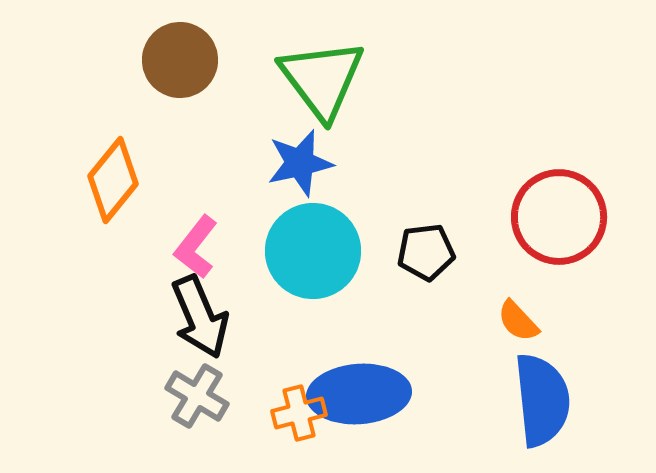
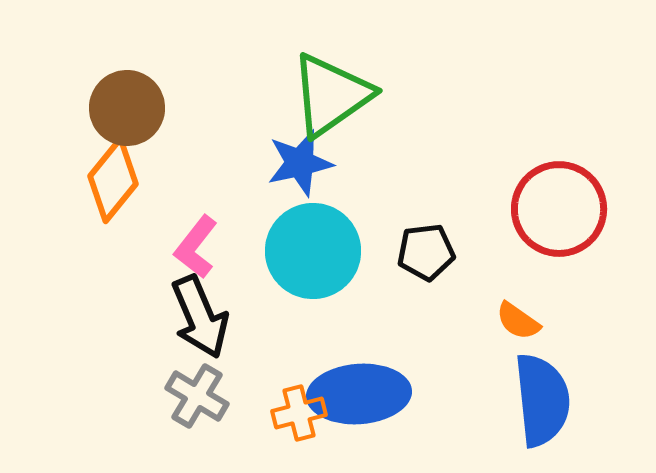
brown circle: moved 53 px left, 48 px down
green triangle: moved 9 px right, 16 px down; rotated 32 degrees clockwise
red circle: moved 8 px up
orange semicircle: rotated 12 degrees counterclockwise
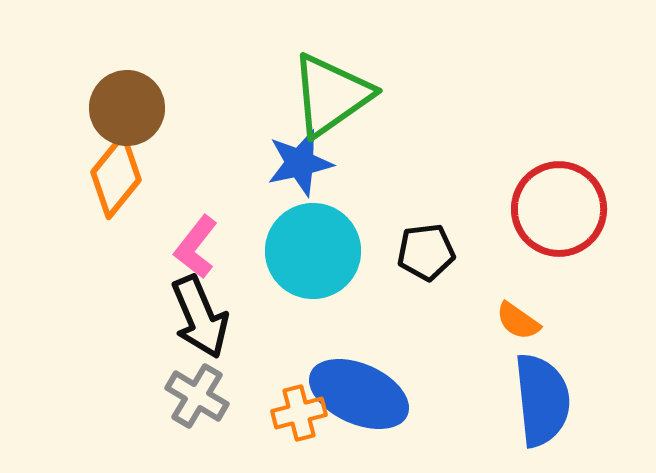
orange diamond: moved 3 px right, 4 px up
blue ellipse: rotated 28 degrees clockwise
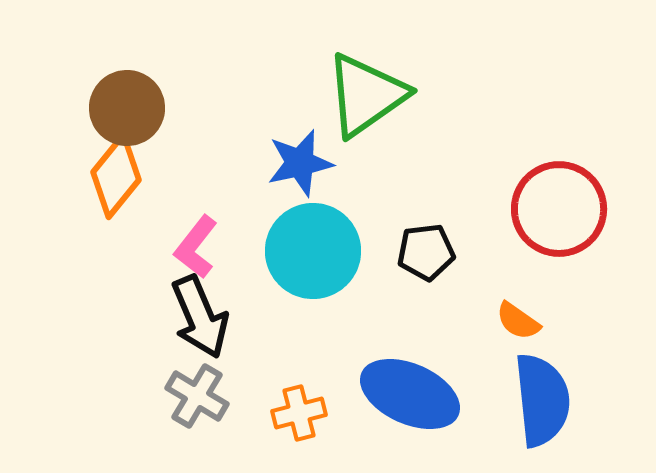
green triangle: moved 35 px right
blue ellipse: moved 51 px right
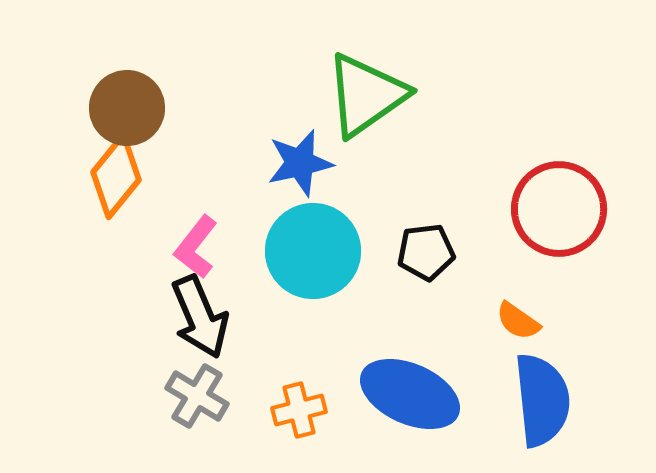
orange cross: moved 3 px up
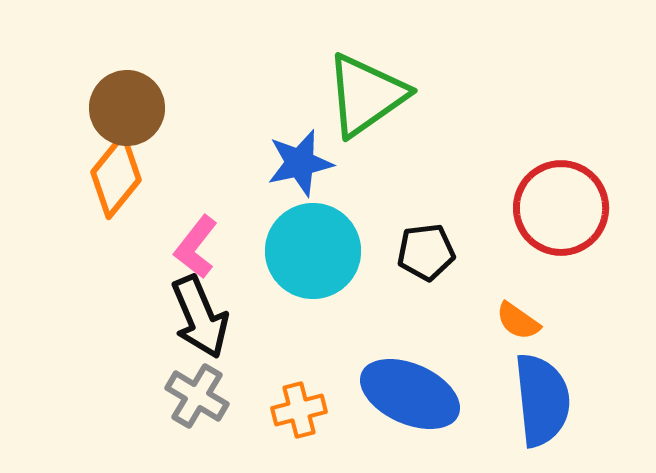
red circle: moved 2 px right, 1 px up
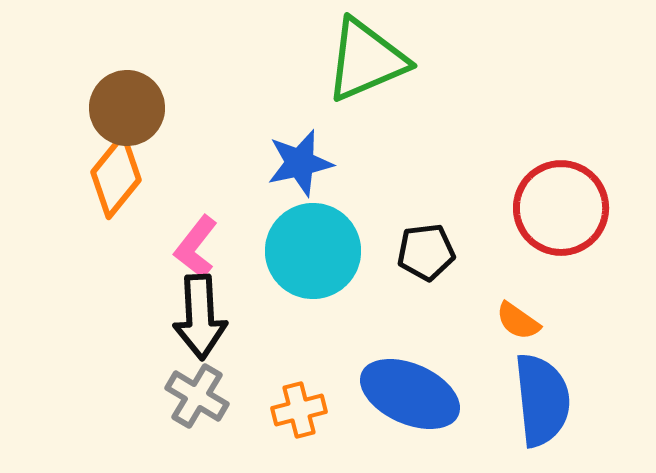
green triangle: moved 35 px up; rotated 12 degrees clockwise
black arrow: rotated 20 degrees clockwise
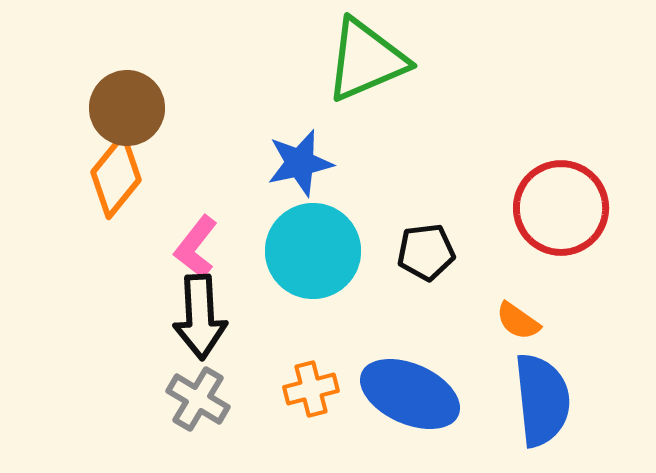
gray cross: moved 1 px right, 3 px down
orange cross: moved 12 px right, 21 px up
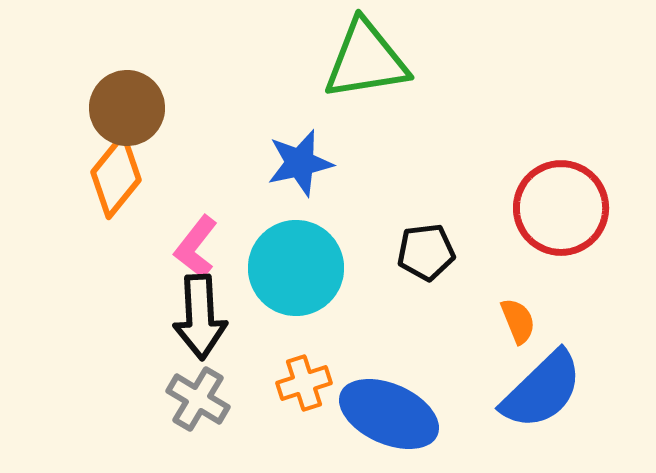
green triangle: rotated 14 degrees clockwise
cyan circle: moved 17 px left, 17 px down
orange semicircle: rotated 147 degrees counterclockwise
orange cross: moved 7 px left, 6 px up; rotated 4 degrees counterclockwise
blue ellipse: moved 21 px left, 20 px down
blue semicircle: moved 10 px up; rotated 52 degrees clockwise
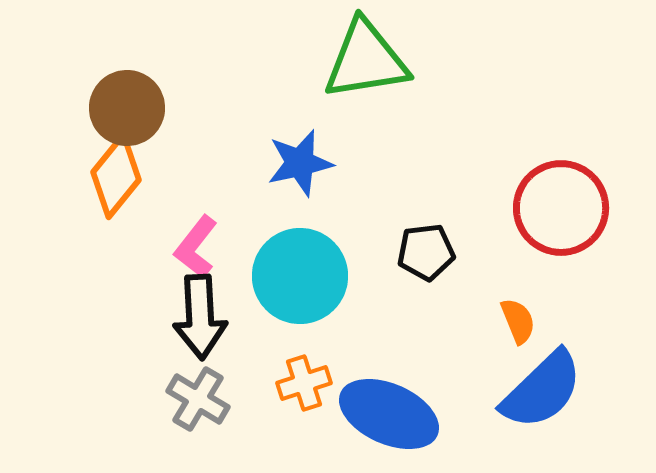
cyan circle: moved 4 px right, 8 px down
